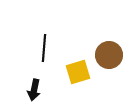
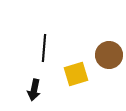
yellow square: moved 2 px left, 2 px down
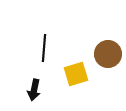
brown circle: moved 1 px left, 1 px up
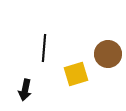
black arrow: moved 9 px left
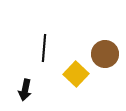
brown circle: moved 3 px left
yellow square: rotated 30 degrees counterclockwise
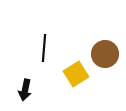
yellow square: rotated 15 degrees clockwise
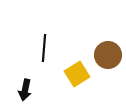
brown circle: moved 3 px right, 1 px down
yellow square: moved 1 px right
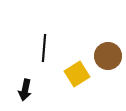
brown circle: moved 1 px down
